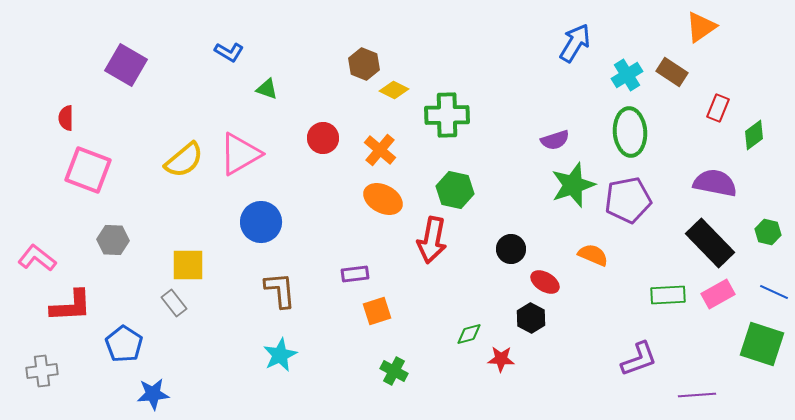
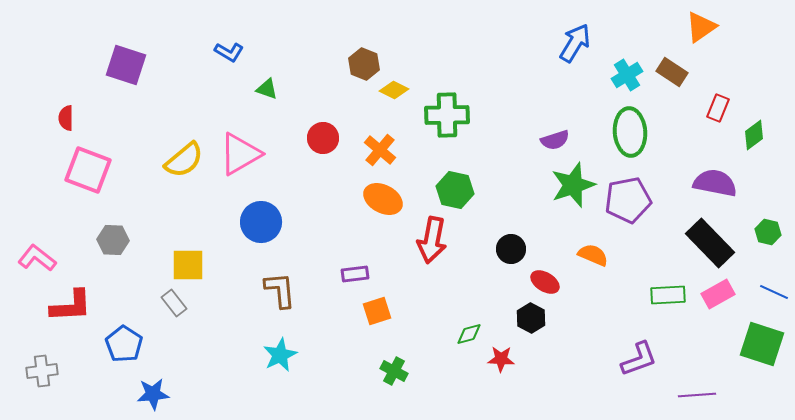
purple square at (126, 65): rotated 12 degrees counterclockwise
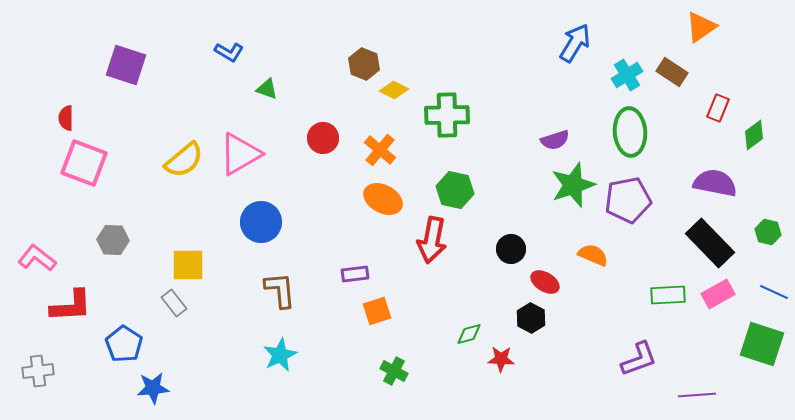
pink square at (88, 170): moved 4 px left, 7 px up
gray cross at (42, 371): moved 4 px left
blue star at (153, 394): moved 6 px up
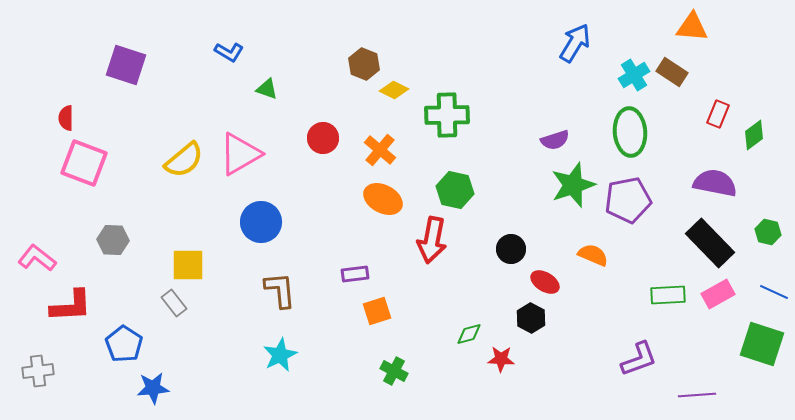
orange triangle at (701, 27): moved 9 px left; rotated 40 degrees clockwise
cyan cross at (627, 75): moved 7 px right
red rectangle at (718, 108): moved 6 px down
